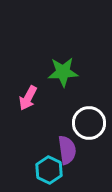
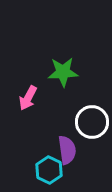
white circle: moved 3 px right, 1 px up
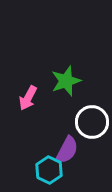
green star: moved 3 px right, 9 px down; rotated 16 degrees counterclockwise
purple semicircle: rotated 36 degrees clockwise
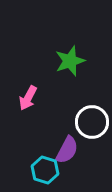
green star: moved 4 px right, 20 px up
cyan hexagon: moved 4 px left; rotated 8 degrees counterclockwise
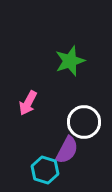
pink arrow: moved 5 px down
white circle: moved 8 px left
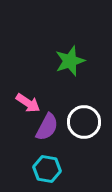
pink arrow: rotated 85 degrees counterclockwise
purple semicircle: moved 20 px left, 23 px up
cyan hexagon: moved 2 px right, 1 px up; rotated 8 degrees counterclockwise
